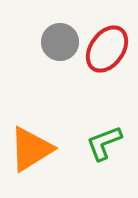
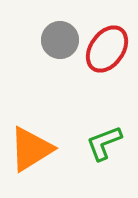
gray circle: moved 2 px up
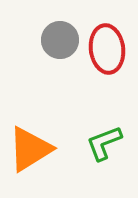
red ellipse: rotated 42 degrees counterclockwise
orange triangle: moved 1 px left
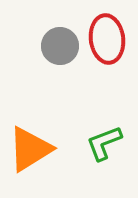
gray circle: moved 6 px down
red ellipse: moved 10 px up
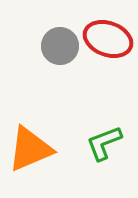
red ellipse: moved 1 px right; rotated 63 degrees counterclockwise
orange triangle: rotated 9 degrees clockwise
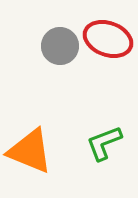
orange triangle: moved 2 px down; rotated 45 degrees clockwise
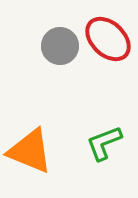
red ellipse: rotated 24 degrees clockwise
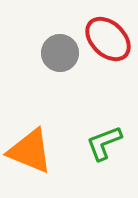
gray circle: moved 7 px down
